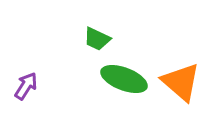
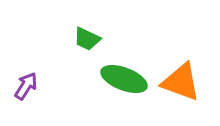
green trapezoid: moved 10 px left
orange triangle: rotated 21 degrees counterclockwise
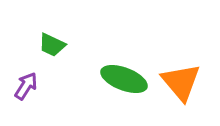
green trapezoid: moved 35 px left, 6 px down
orange triangle: rotated 30 degrees clockwise
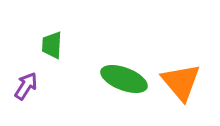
green trapezoid: rotated 68 degrees clockwise
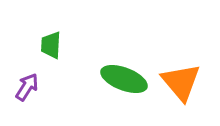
green trapezoid: moved 1 px left
purple arrow: moved 1 px right, 1 px down
